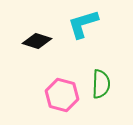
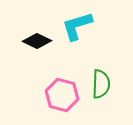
cyan L-shape: moved 6 px left, 2 px down
black diamond: rotated 8 degrees clockwise
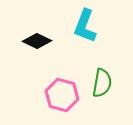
cyan L-shape: moved 8 px right; rotated 52 degrees counterclockwise
green semicircle: moved 1 px right, 1 px up; rotated 8 degrees clockwise
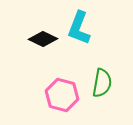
cyan L-shape: moved 6 px left, 2 px down
black diamond: moved 6 px right, 2 px up
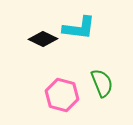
cyan L-shape: rotated 104 degrees counterclockwise
green semicircle: rotated 32 degrees counterclockwise
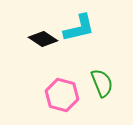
cyan L-shape: rotated 20 degrees counterclockwise
black diamond: rotated 8 degrees clockwise
